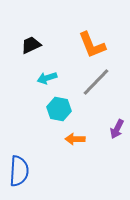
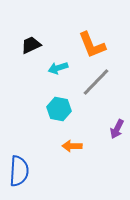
cyan arrow: moved 11 px right, 10 px up
orange arrow: moved 3 px left, 7 px down
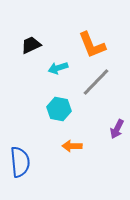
blue semicircle: moved 1 px right, 9 px up; rotated 8 degrees counterclockwise
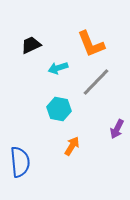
orange L-shape: moved 1 px left, 1 px up
orange arrow: rotated 120 degrees clockwise
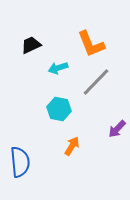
purple arrow: rotated 18 degrees clockwise
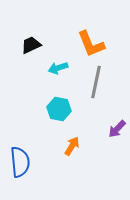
gray line: rotated 32 degrees counterclockwise
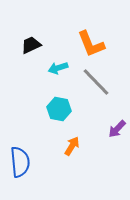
gray line: rotated 56 degrees counterclockwise
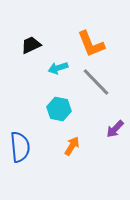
purple arrow: moved 2 px left
blue semicircle: moved 15 px up
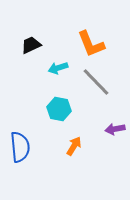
purple arrow: rotated 36 degrees clockwise
orange arrow: moved 2 px right
